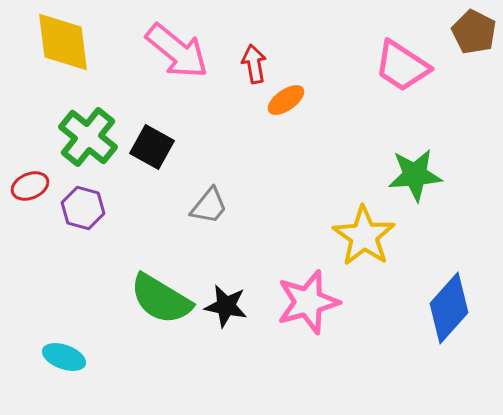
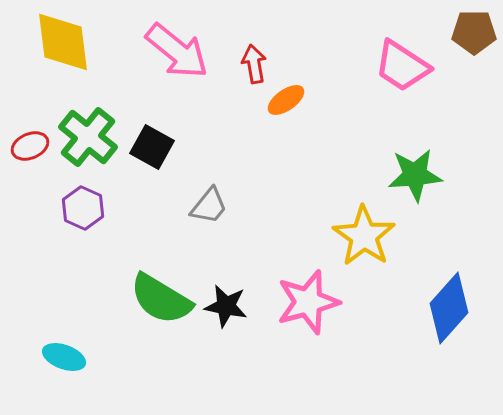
brown pentagon: rotated 27 degrees counterclockwise
red ellipse: moved 40 px up
purple hexagon: rotated 9 degrees clockwise
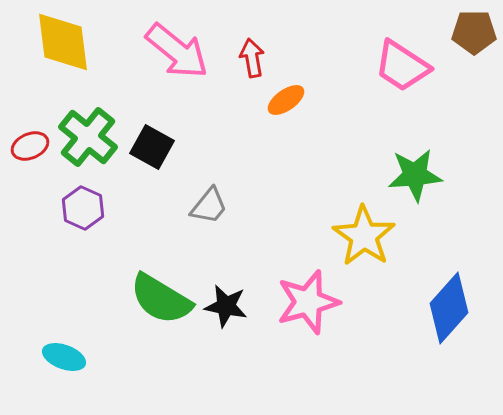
red arrow: moved 2 px left, 6 px up
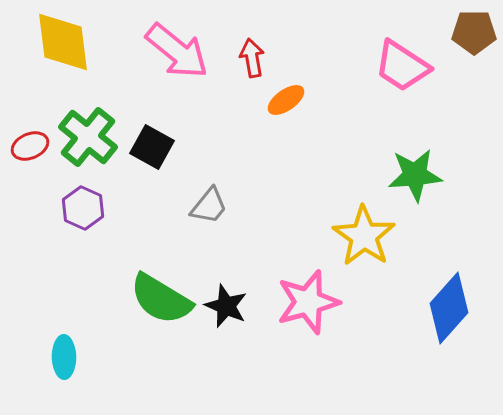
black star: rotated 12 degrees clockwise
cyan ellipse: rotated 69 degrees clockwise
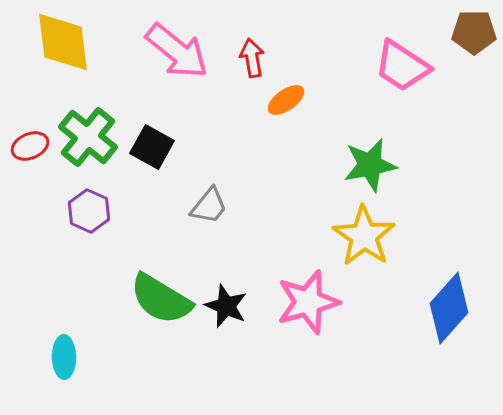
green star: moved 45 px left, 10 px up; rotated 6 degrees counterclockwise
purple hexagon: moved 6 px right, 3 px down
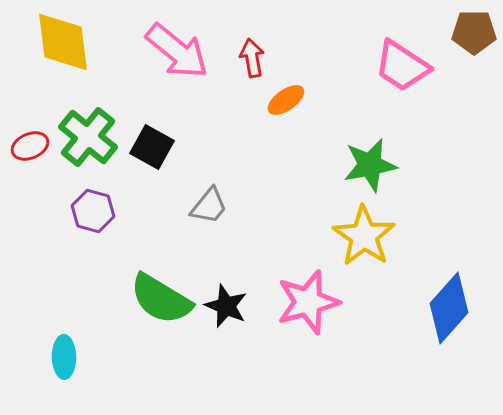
purple hexagon: moved 4 px right; rotated 9 degrees counterclockwise
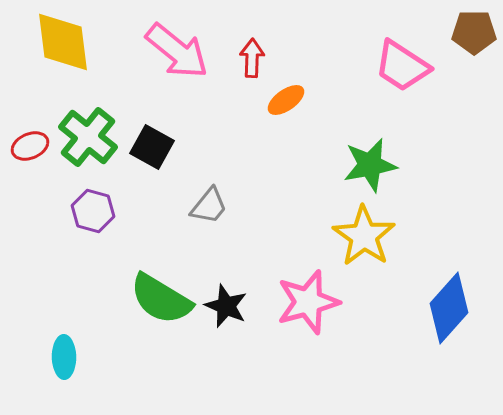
red arrow: rotated 12 degrees clockwise
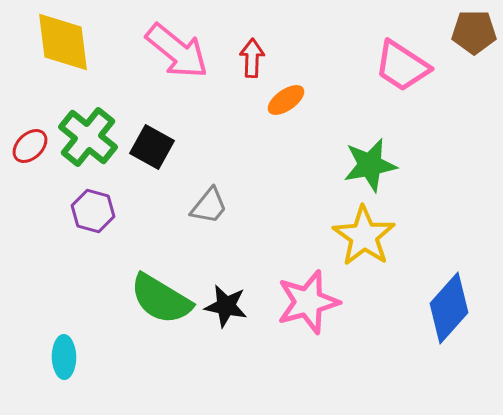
red ellipse: rotated 21 degrees counterclockwise
black star: rotated 12 degrees counterclockwise
